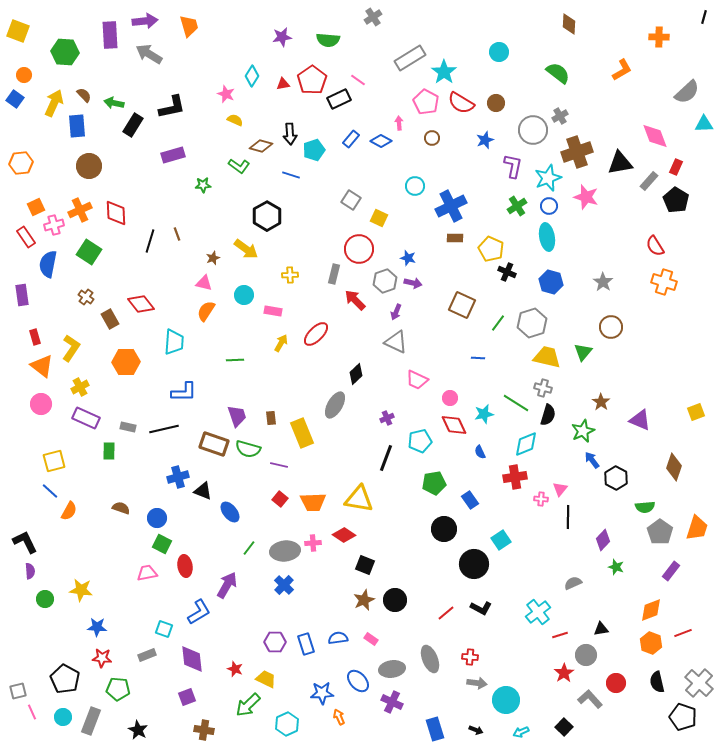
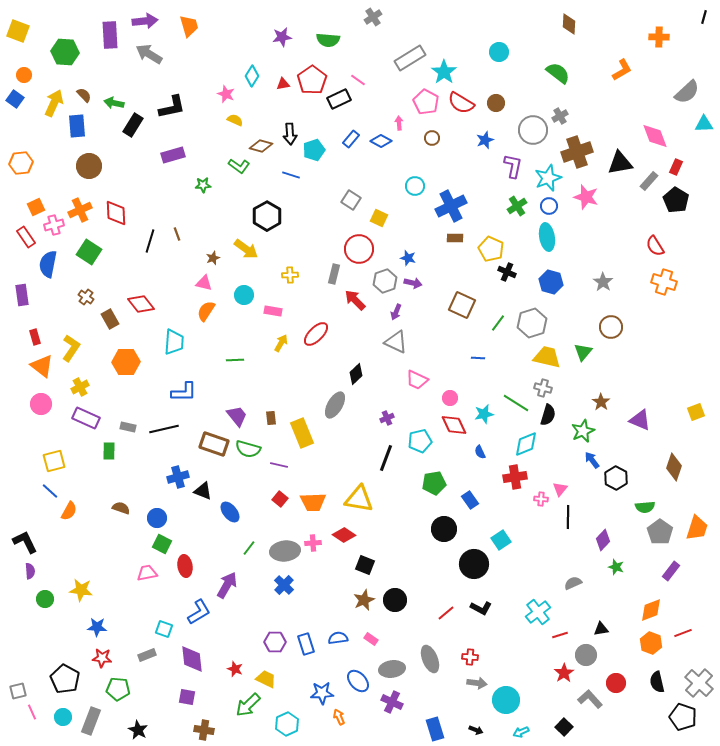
purple trapezoid at (237, 416): rotated 20 degrees counterclockwise
purple square at (187, 697): rotated 30 degrees clockwise
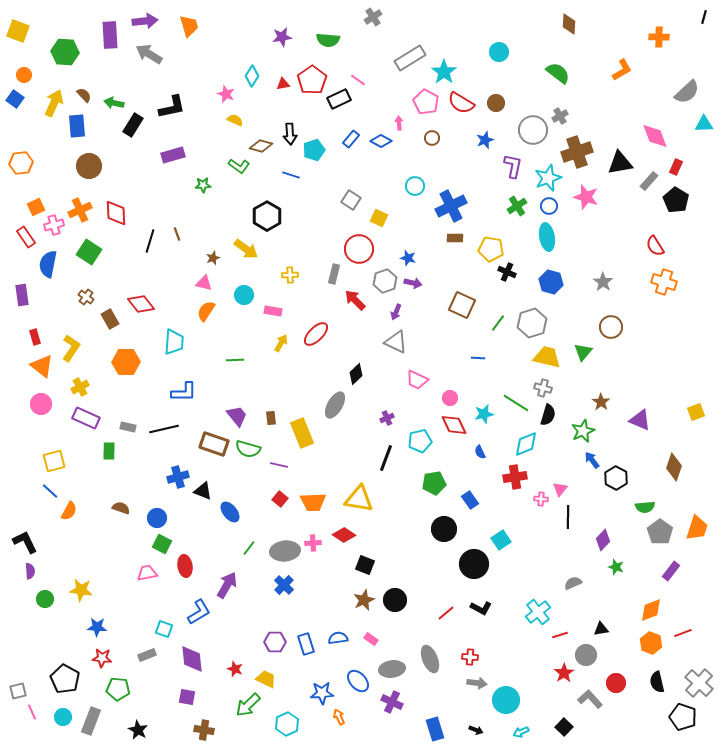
yellow pentagon at (491, 249): rotated 15 degrees counterclockwise
